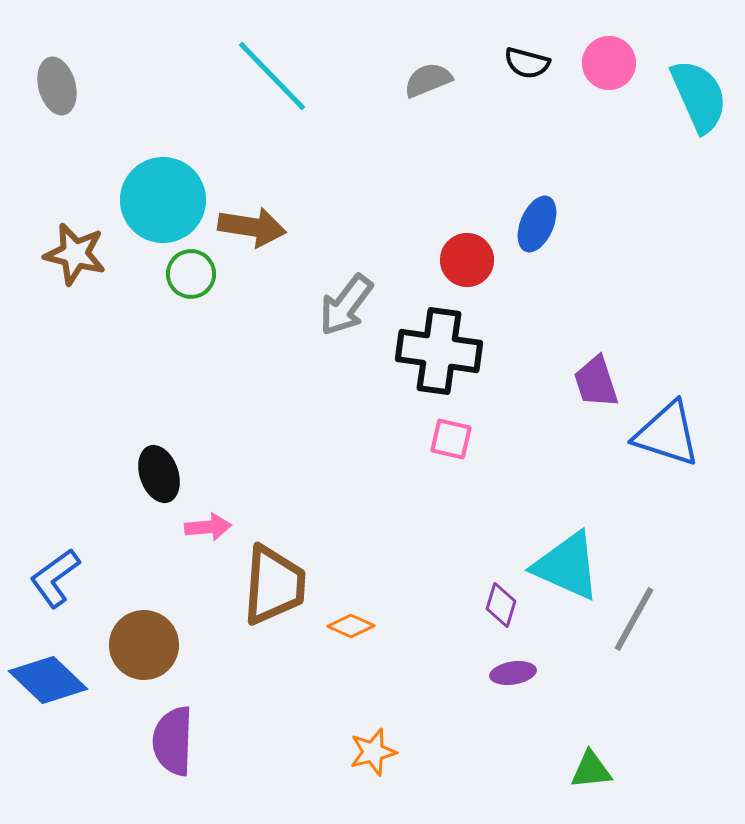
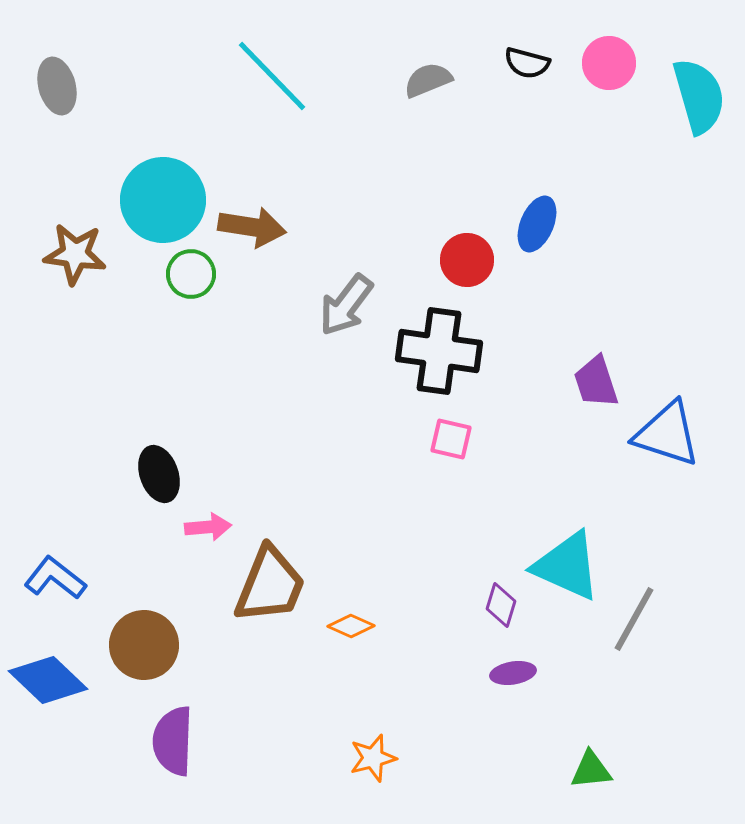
cyan semicircle: rotated 8 degrees clockwise
brown star: rotated 6 degrees counterclockwise
blue L-shape: rotated 74 degrees clockwise
brown trapezoid: moved 4 px left; rotated 18 degrees clockwise
orange star: moved 6 px down
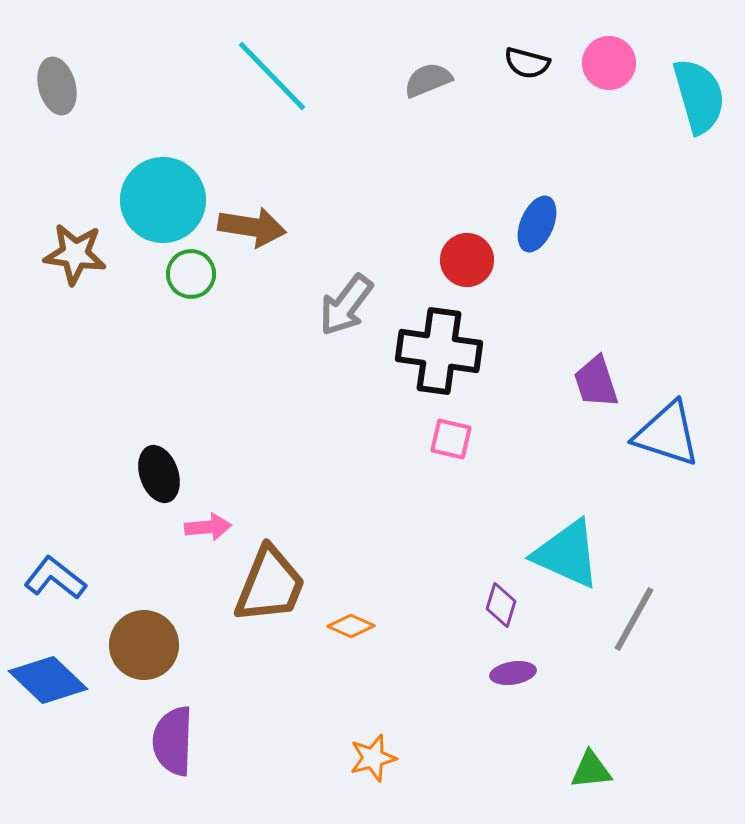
cyan triangle: moved 12 px up
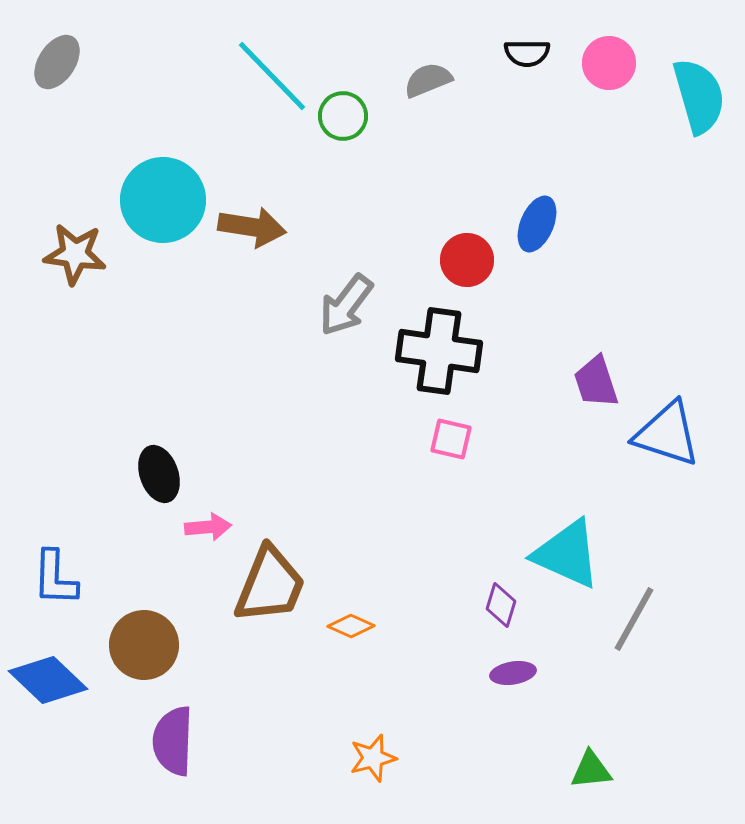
black semicircle: moved 10 px up; rotated 15 degrees counterclockwise
gray ellipse: moved 24 px up; rotated 48 degrees clockwise
green circle: moved 152 px right, 158 px up
blue L-shape: rotated 126 degrees counterclockwise
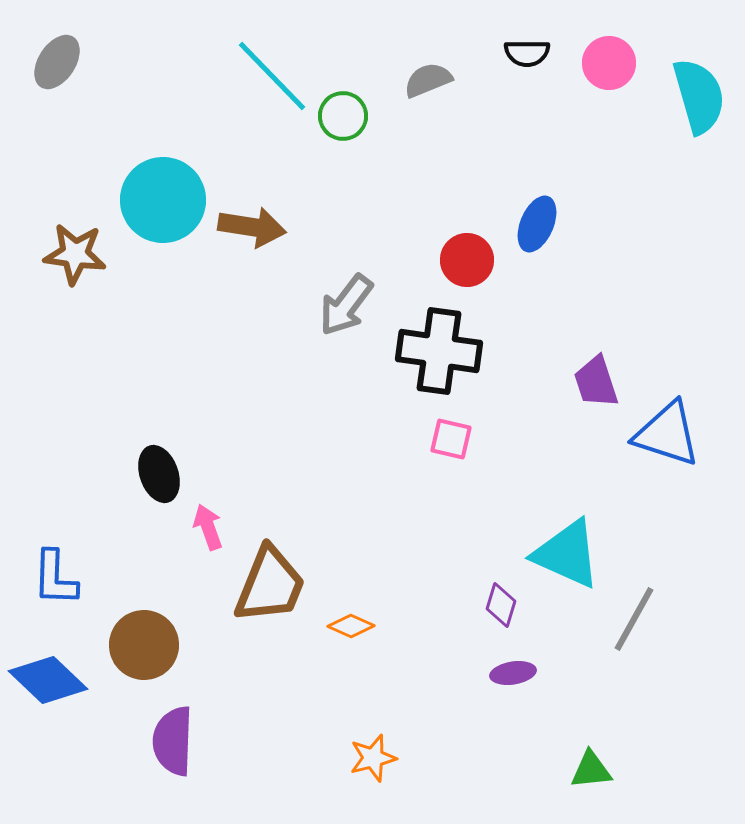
pink arrow: rotated 105 degrees counterclockwise
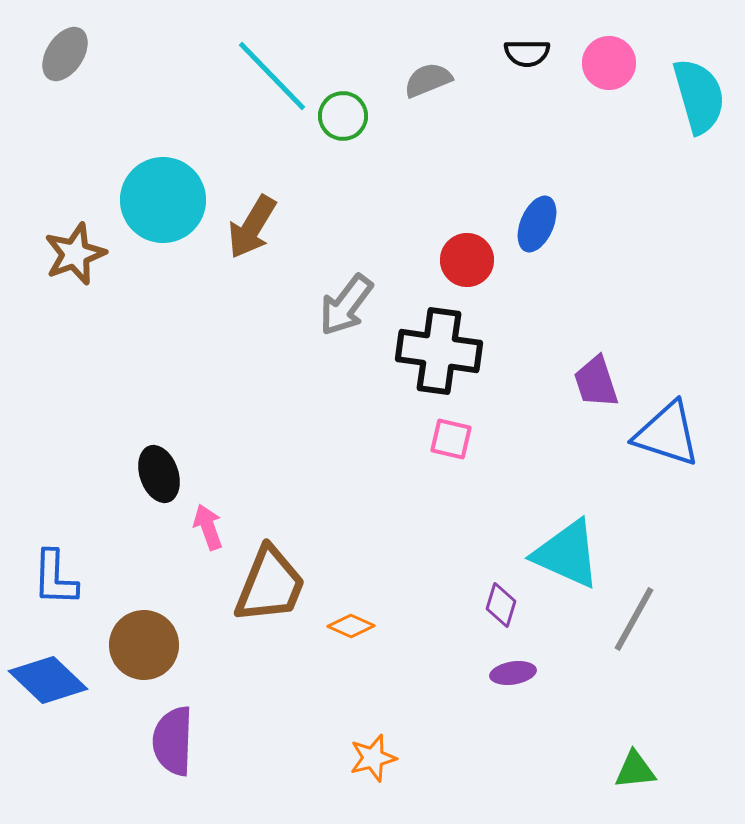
gray ellipse: moved 8 px right, 8 px up
brown arrow: rotated 112 degrees clockwise
brown star: rotated 28 degrees counterclockwise
green triangle: moved 44 px right
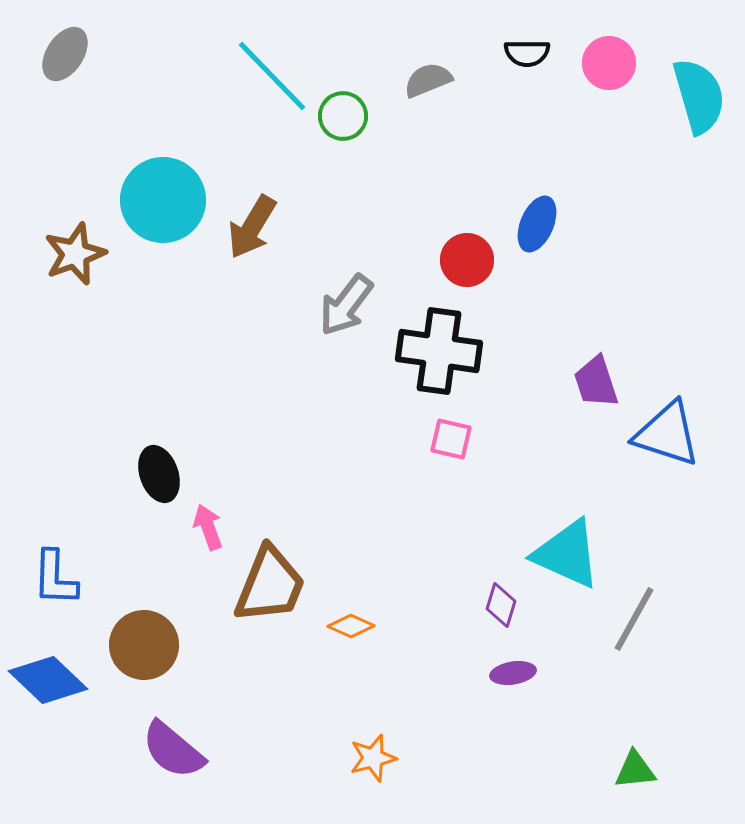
purple semicircle: moved 9 px down; rotated 52 degrees counterclockwise
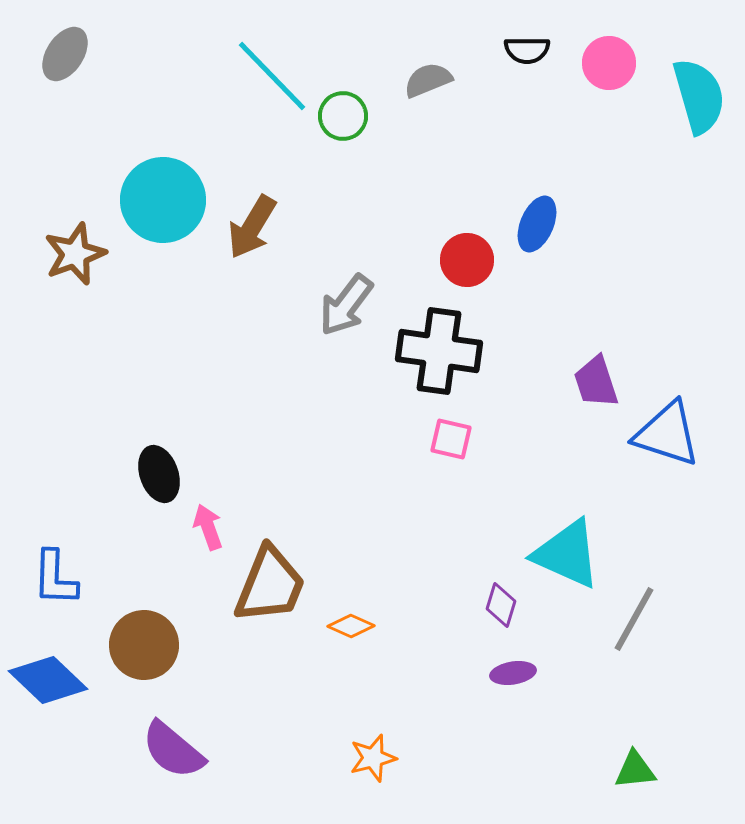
black semicircle: moved 3 px up
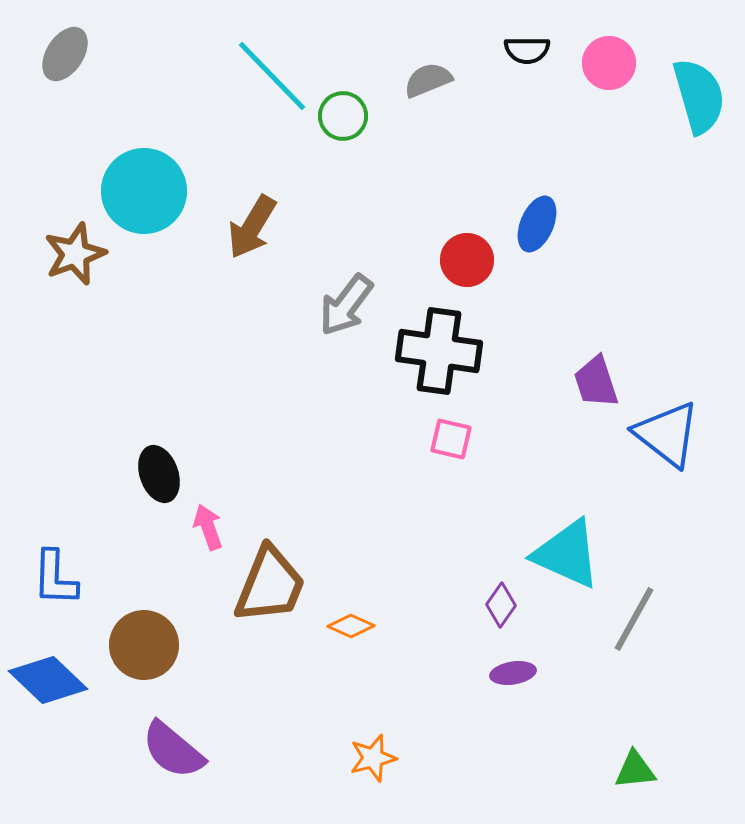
cyan circle: moved 19 px left, 9 px up
blue triangle: rotated 20 degrees clockwise
purple diamond: rotated 18 degrees clockwise
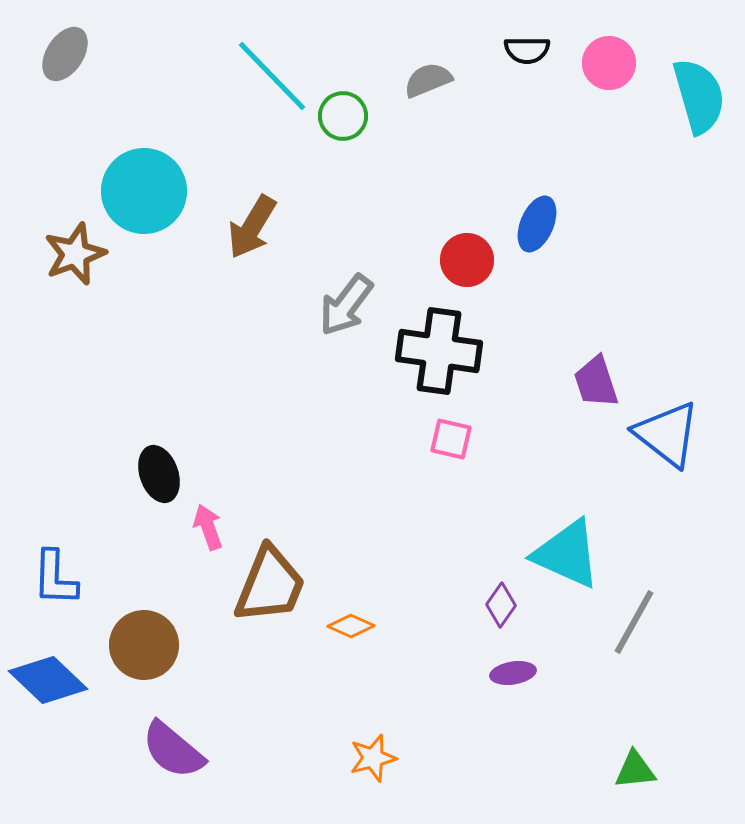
gray line: moved 3 px down
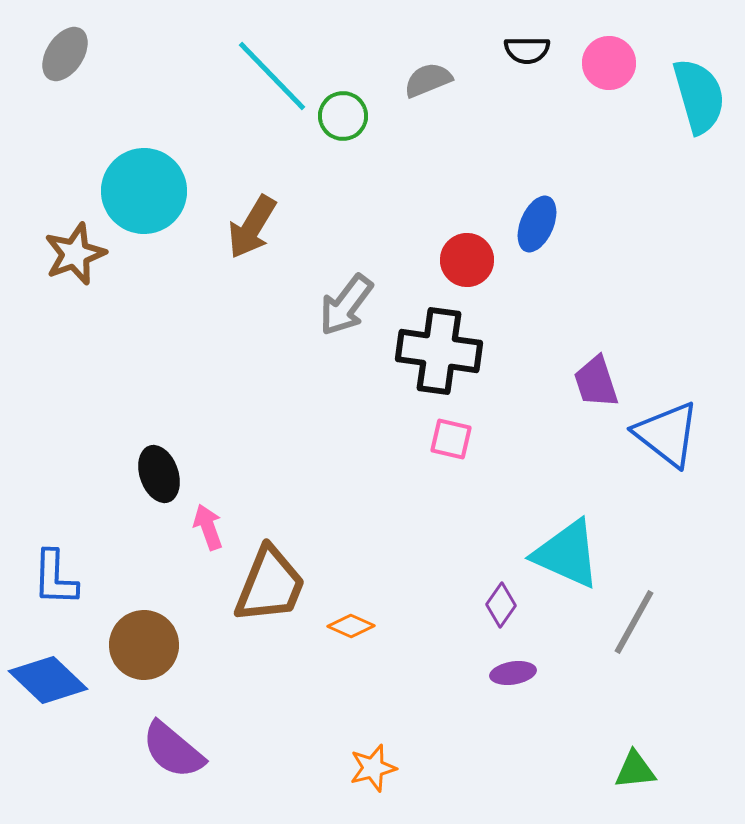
orange star: moved 10 px down
